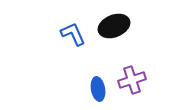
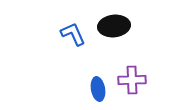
black ellipse: rotated 16 degrees clockwise
purple cross: rotated 16 degrees clockwise
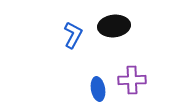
blue L-shape: moved 1 px down; rotated 52 degrees clockwise
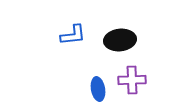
black ellipse: moved 6 px right, 14 px down
blue L-shape: rotated 56 degrees clockwise
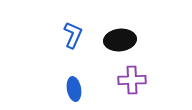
blue L-shape: rotated 60 degrees counterclockwise
blue ellipse: moved 24 px left
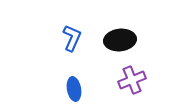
blue L-shape: moved 1 px left, 3 px down
purple cross: rotated 20 degrees counterclockwise
